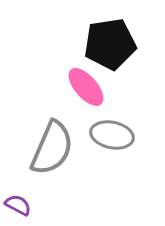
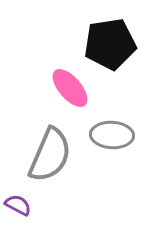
pink ellipse: moved 16 px left, 1 px down
gray ellipse: rotated 9 degrees counterclockwise
gray semicircle: moved 2 px left, 7 px down
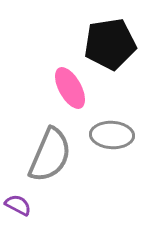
pink ellipse: rotated 12 degrees clockwise
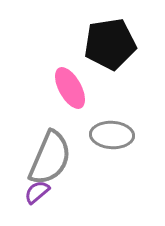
gray semicircle: moved 3 px down
purple semicircle: moved 19 px right, 13 px up; rotated 68 degrees counterclockwise
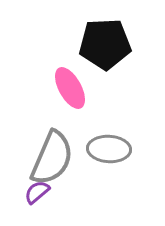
black pentagon: moved 5 px left; rotated 6 degrees clockwise
gray ellipse: moved 3 px left, 14 px down
gray semicircle: moved 2 px right
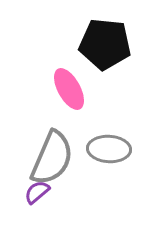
black pentagon: rotated 9 degrees clockwise
pink ellipse: moved 1 px left, 1 px down
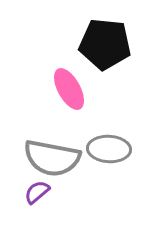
gray semicircle: rotated 78 degrees clockwise
